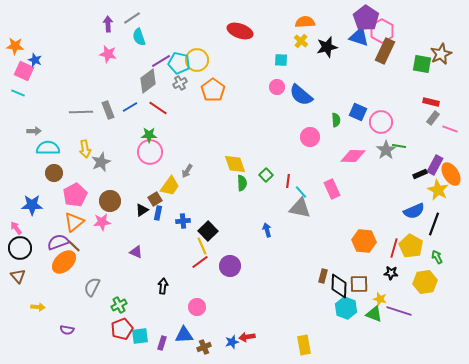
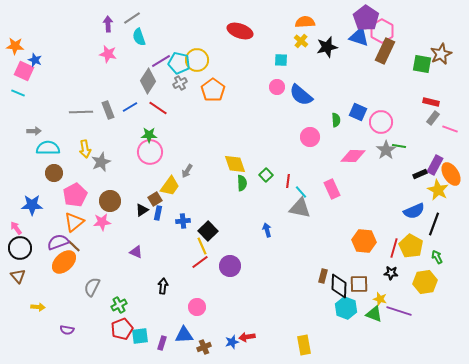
gray diamond at (148, 81): rotated 20 degrees counterclockwise
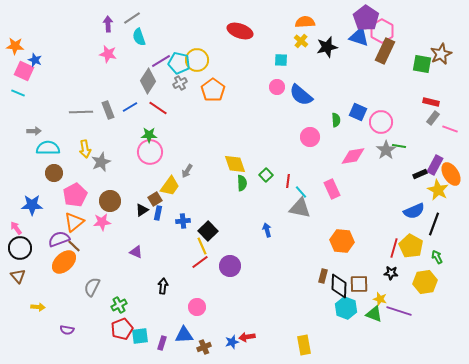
pink diamond at (353, 156): rotated 10 degrees counterclockwise
orange hexagon at (364, 241): moved 22 px left
purple semicircle at (58, 242): moved 1 px right, 3 px up
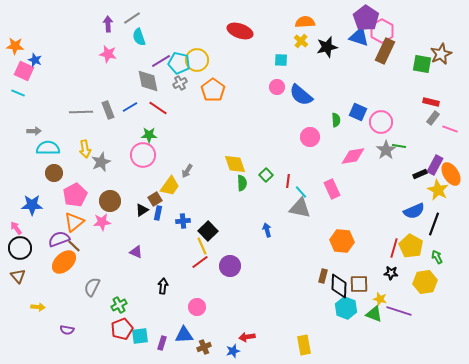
gray diamond at (148, 81): rotated 45 degrees counterclockwise
pink circle at (150, 152): moved 7 px left, 3 px down
blue star at (232, 342): moved 1 px right, 9 px down
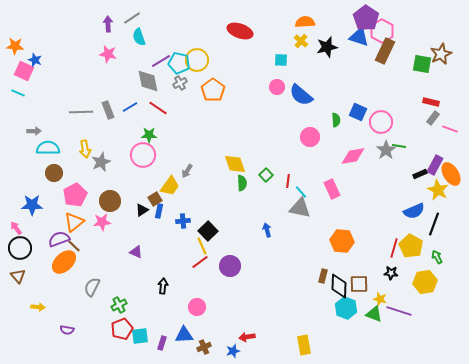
blue rectangle at (158, 213): moved 1 px right, 2 px up
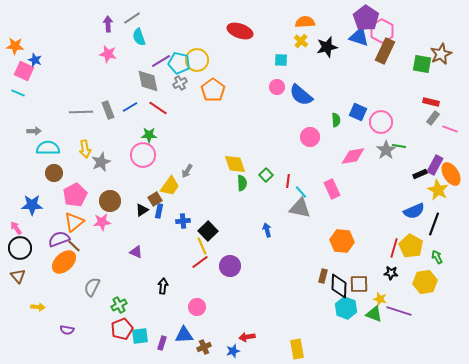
yellow rectangle at (304, 345): moved 7 px left, 4 px down
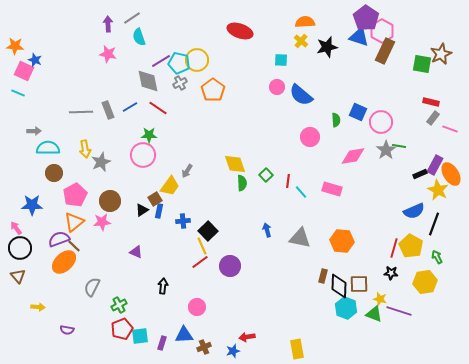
pink rectangle at (332, 189): rotated 48 degrees counterclockwise
gray triangle at (300, 208): moved 30 px down
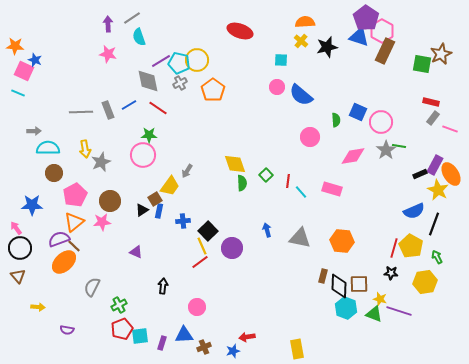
blue line at (130, 107): moved 1 px left, 2 px up
purple circle at (230, 266): moved 2 px right, 18 px up
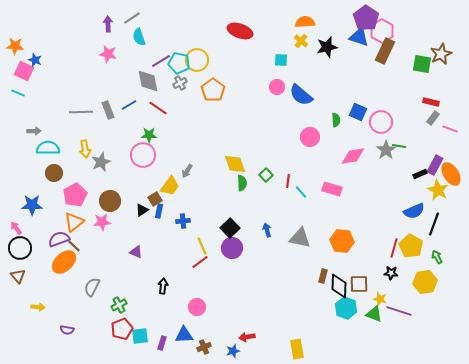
black square at (208, 231): moved 22 px right, 3 px up
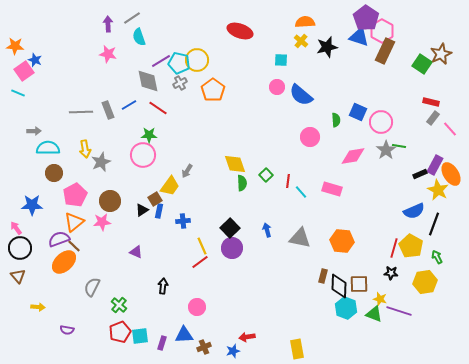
green square at (422, 64): rotated 24 degrees clockwise
pink square at (24, 71): rotated 30 degrees clockwise
pink line at (450, 129): rotated 28 degrees clockwise
green cross at (119, 305): rotated 21 degrees counterclockwise
red pentagon at (122, 329): moved 2 px left, 3 px down
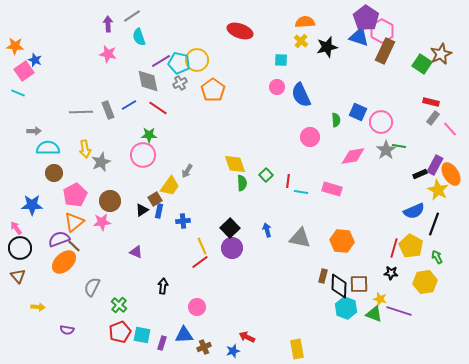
gray line at (132, 18): moved 2 px up
blue semicircle at (301, 95): rotated 25 degrees clockwise
cyan line at (301, 192): rotated 40 degrees counterclockwise
cyan square at (140, 336): moved 2 px right, 1 px up; rotated 18 degrees clockwise
red arrow at (247, 337): rotated 35 degrees clockwise
